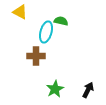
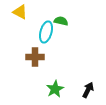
brown cross: moved 1 px left, 1 px down
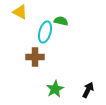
cyan ellipse: moved 1 px left
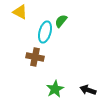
green semicircle: rotated 64 degrees counterclockwise
brown cross: rotated 12 degrees clockwise
black arrow: rotated 98 degrees counterclockwise
